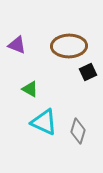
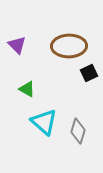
purple triangle: rotated 24 degrees clockwise
black square: moved 1 px right, 1 px down
green triangle: moved 3 px left
cyan triangle: rotated 16 degrees clockwise
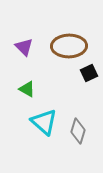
purple triangle: moved 7 px right, 2 px down
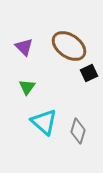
brown ellipse: rotated 36 degrees clockwise
green triangle: moved 2 px up; rotated 36 degrees clockwise
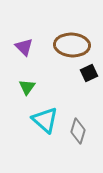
brown ellipse: moved 3 px right, 1 px up; rotated 32 degrees counterclockwise
cyan triangle: moved 1 px right, 2 px up
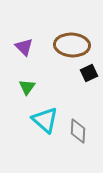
gray diamond: rotated 15 degrees counterclockwise
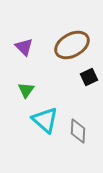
brown ellipse: rotated 32 degrees counterclockwise
black square: moved 4 px down
green triangle: moved 1 px left, 3 px down
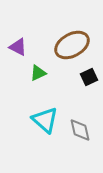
purple triangle: moved 6 px left; rotated 18 degrees counterclockwise
green triangle: moved 12 px right, 17 px up; rotated 30 degrees clockwise
gray diamond: moved 2 px right, 1 px up; rotated 15 degrees counterclockwise
